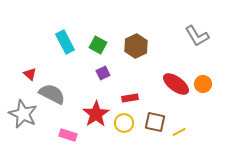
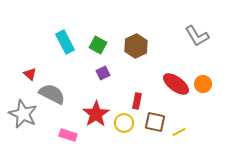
red rectangle: moved 7 px right, 3 px down; rotated 70 degrees counterclockwise
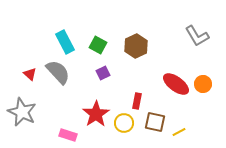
gray semicircle: moved 6 px right, 22 px up; rotated 20 degrees clockwise
gray star: moved 1 px left, 2 px up
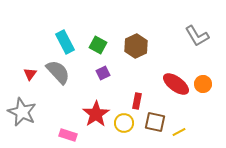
red triangle: rotated 24 degrees clockwise
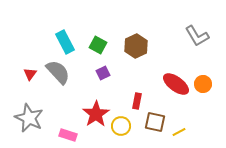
gray star: moved 7 px right, 6 px down
yellow circle: moved 3 px left, 3 px down
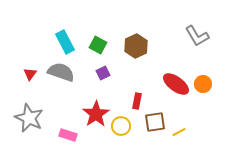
gray semicircle: moved 3 px right; rotated 28 degrees counterclockwise
brown square: rotated 20 degrees counterclockwise
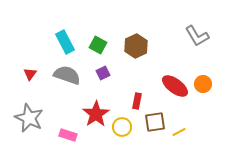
gray semicircle: moved 6 px right, 3 px down
red ellipse: moved 1 px left, 2 px down
yellow circle: moved 1 px right, 1 px down
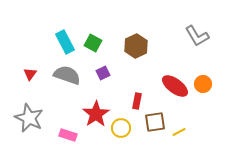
green square: moved 5 px left, 2 px up
yellow circle: moved 1 px left, 1 px down
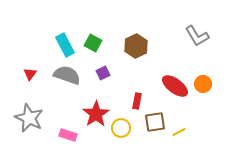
cyan rectangle: moved 3 px down
